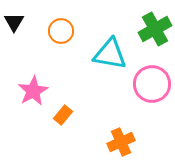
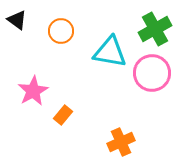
black triangle: moved 3 px right, 2 px up; rotated 25 degrees counterclockwise
cyan triangle: moved 2 px up
pink circle: moved 11 px up
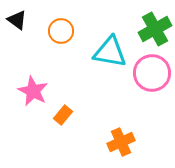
pink star: rotated 16 degrees counterclockwise
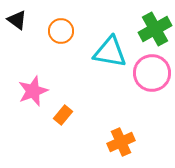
pink star: rotated 24 degrees clockwise
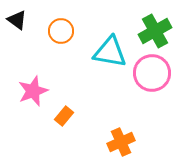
green cross: moved 2 px down
orange rectangle: moved 1 px right, 1 px down
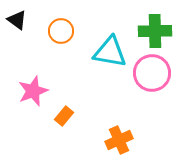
green cross: rotated 28 degrees clockwise
orange cross: moved 2 px left, 2 px up
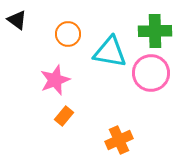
orange circle: moved 7 px right, 3 px down
pink circle: moved 1 px left
pink star: moved 22 px right, 11 px up
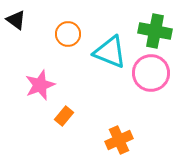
black triangle: moved 1 px left
green cross: rotated 12 degrees clockwise
cyan triangle: rotated 12 degrees clockwise
pink star: moved 15 px left, 5 px down
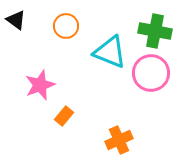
orange circle: moved 2 px left, 8 px up
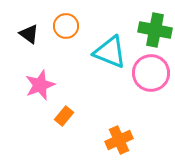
black triangle: moved 13 px right, 14 px down
green cross: moved 1 px up
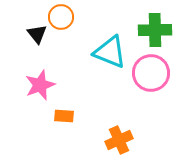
orange circle: moved 5 px left, 9 px up
green cross: rotated 12 degrees counterclockwise
black triangle: moved 8 px right; rotated 15 degrees clockwise
orange rectangle: rotated 54 degrees clockwise
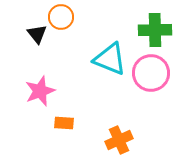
cyan triangle: moved 7 px down
pink star: moved 6 px down
orange rectangle: moved 7 px down
